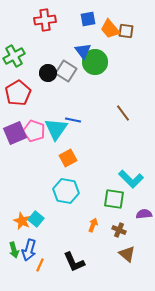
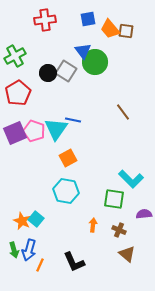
green cross: moved 1 px right
brown line: moved 1 px up
orange arrow: rotated 16 degrees counterclockwise
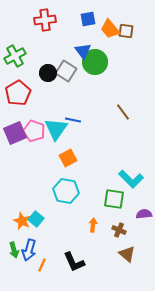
orange line: moved 2 px right
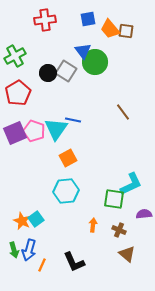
cyan L-shape: moved 5 px down; rotated 70 degrees counterclockwise
cyan hexagon: rotated 15 degrees counterclockwise
cyan square: rotated 14 degrees clockwise
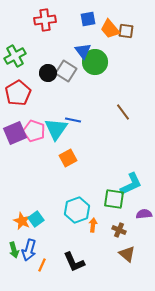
cyan hexagon: moved 11 px right, 19 px down; rotated 15 degrees counterclockwise
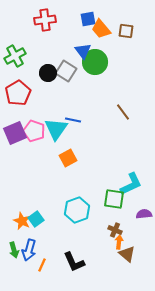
orange trapezoid: moved 9 px left
orange arrow: moved 26 px right, 17 px down
brown cross: moved 4 px left
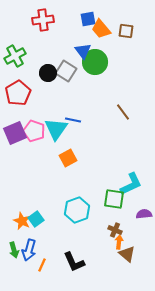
red cross: moved 2 px left
